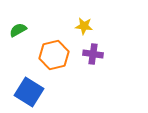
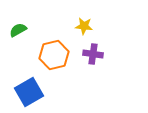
blue square: rotated 28 degrees clockwise
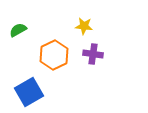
orange hexagon: rotated 12 degrees counterclockwise
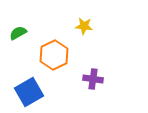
green semicircle: moved 3 px down
purple cross: moved 25 px down
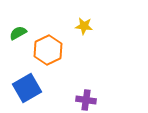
orange hexagon: moved 6 px left, 5 px up
purple cross: moved 7 px left, 21 px down
blue square: moved 2 px left, 4 px up
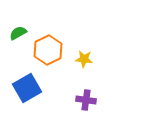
yellow star: moved 33 px down
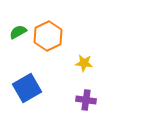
green semicircle: moved 1 px up
orange hexagon: moved 14 px up
yellow star: moved 4 px down
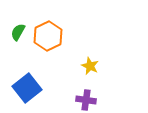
green semicircle: rotated 30 degrees counterclockwise
yellow star: moved 6 px right, 3 px down; rotated 18 degrees clockwise
blue square: rotated 8 degrees counterclockwise
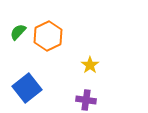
green semicircle: rotated 12 degrees clockwise
yellow star: moved 1 px up; rotated 12 degrees clockwise
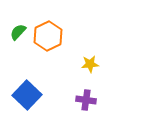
yellow star: moved 1 px up; rotated 30 degrees clockwise
blue square: moved 7 px down; rotated 8 degrees counterclockwise
